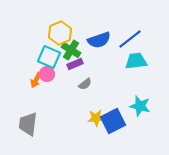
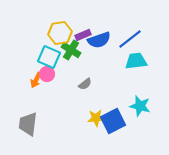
yellow hexagon: rotated 15 degrees clockwise
purple rectangle: moved 8 px right, 29 px up
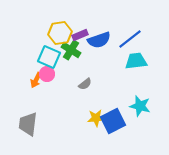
purple rectangle: moved 3 px left
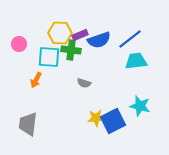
yellow hexagon: rotated 10 degrees clockwise
green cross: rotated 24 degrees counterclockwise
cyan square: rotated 20 degrees counterclockwise
pink circle: moved 28 px left, 30 px up
gray semicircle: moved 1 px left, 1 px up; rotated 56 degrees clockwise
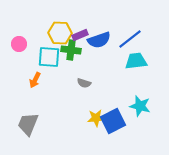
orange arrow: moved 1 px left
gray trapezoid: rotated 15 degrees clockwise
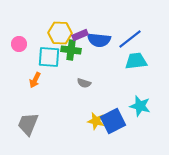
blue semicircle: rotated 25 degrees clockwise
yellow star: moved 3 px down; rotated 18 degrees clockwise
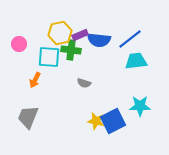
yellow hexagon: rotated 15 degrees counterclockwise
cyan star: rotated 15 degrees counterclockwise
gray trapezoid: moved 7 px up
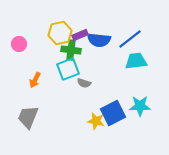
cyan square: moved 19 px right, 12 px down; rotated 25 degrees counterclockwise
blue square: moved 8 px up
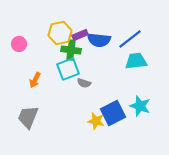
cyan star: rotated 20 degrees clockwise
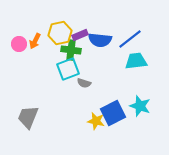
blue semicircle: moved 1 px right
orange arrow: moved 39 px up
